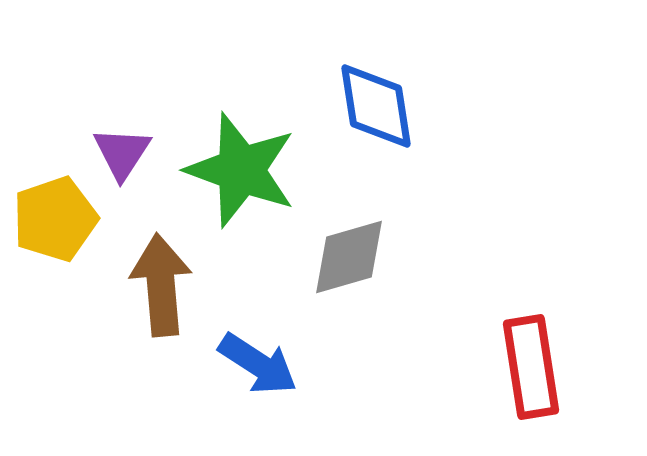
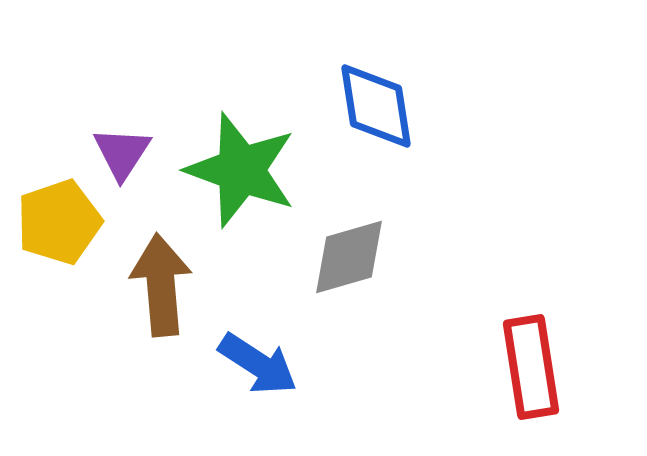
yellow pentagon: moved 4 px right, 3 px down
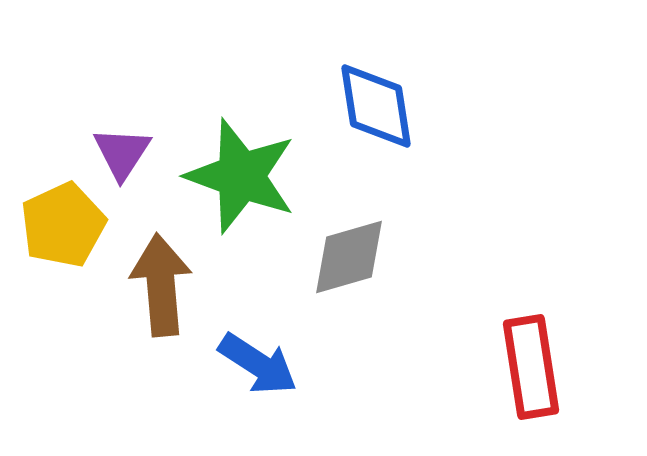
green star: moved 6 px down
yellow pentagon: moved 4 px right, 3 px down; rotated 6 degrees counterclockwise
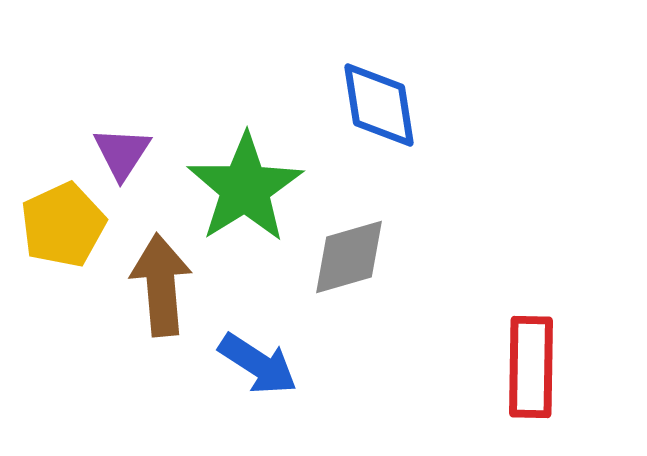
blue diamond: moved 3 px right, 1 px up
green star: moved 4 px right, 12 px down; rotated 20 degrees clockwise
red rectangle: rotated 10 degrees clockwise
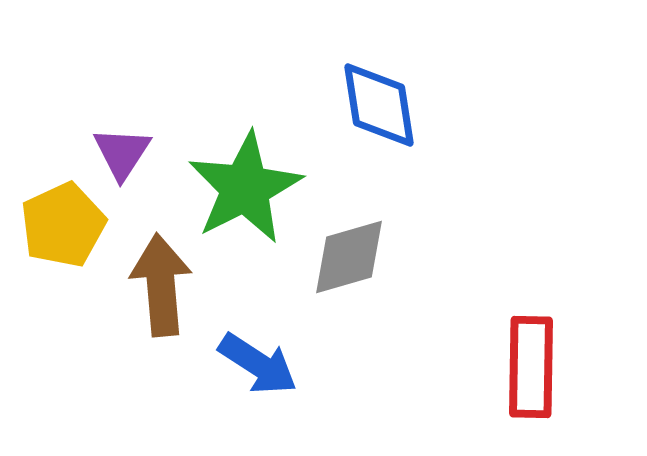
green star: rotated 5 degrees clockwise
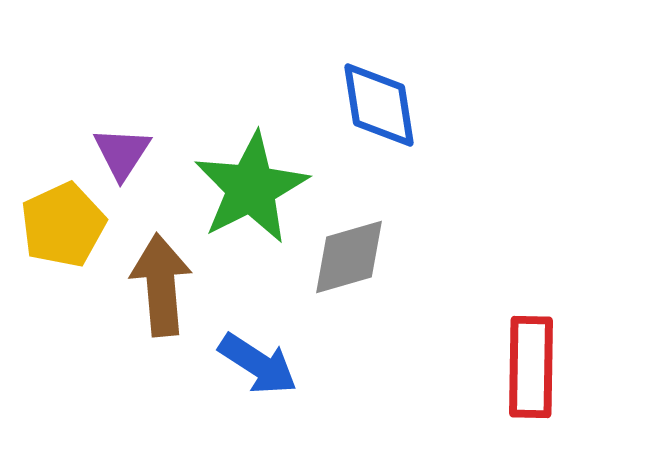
green star: moved 6 px right
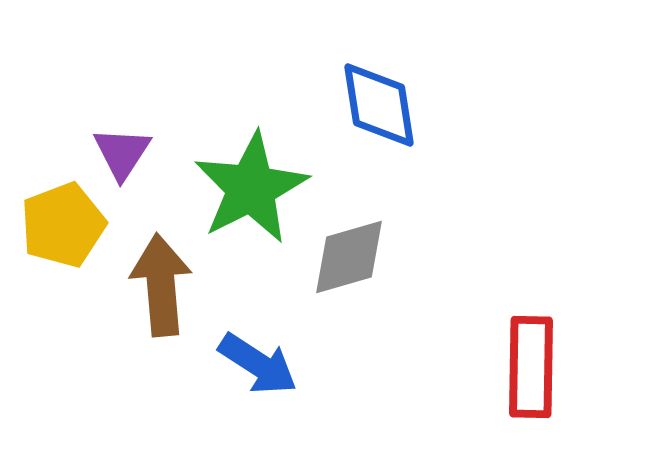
yellow pentagon: rotated 4 degrees clockwise
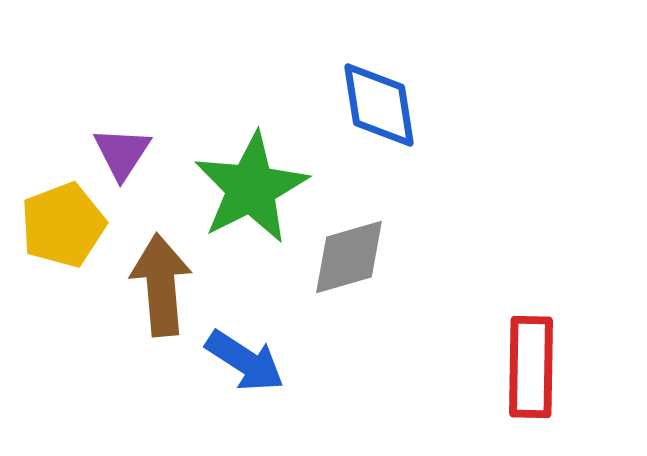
blue arrow: moved 13 px left, 3 px up
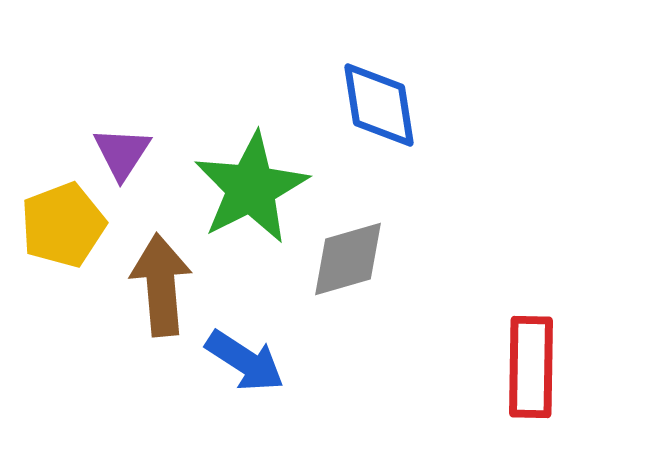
gray diamond: moved 1 px left, 2 px down
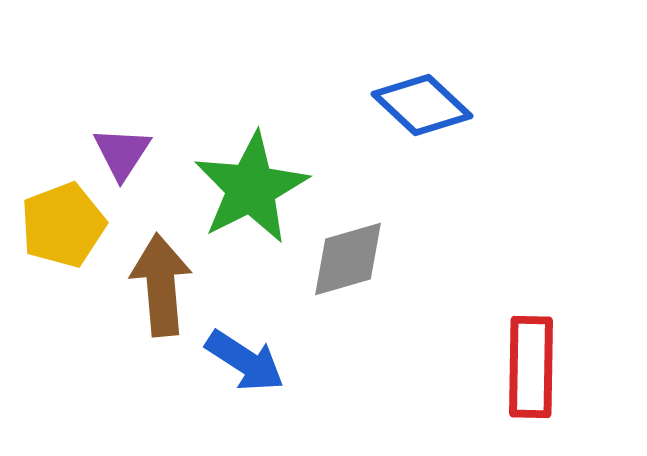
blue diamond: moved 43 px right; rotated 38 degrees counterclockwise
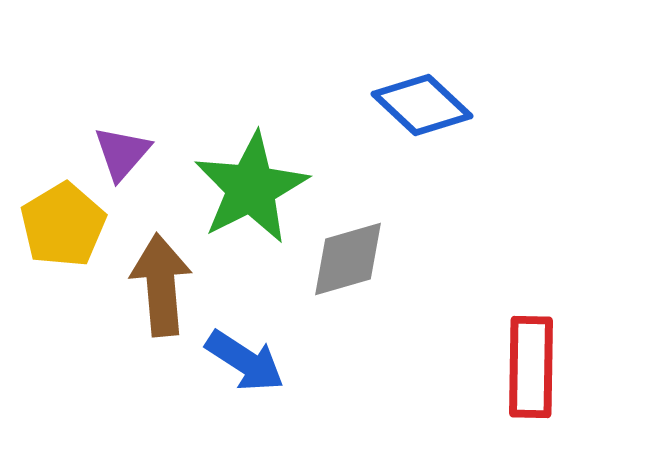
purple triangle: rotated 8 degrees clockwise
yellow pentagon: rotated 10 degrees counterclockwise
